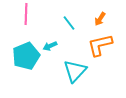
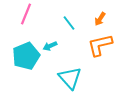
pink line: rotated 20 degrees clockwise
cyan triangle: moved 5 px left, 7 px down; rotated 25 degrees counterclockwise
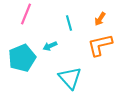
cyan line: rotated 21 degrees clockwise
cyan pentagon: moved 4 px left, 2 px down
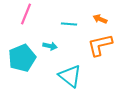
orange arrow: rotated 80 degrees clockwise
cyan line: moved 1 px down; rotated 70 degrees counterclockwise
cyan arrow: rotated 144 degrees counterclockwise
cyan triangle: moved 2 px up; rotated 10 degrees counterclockwise
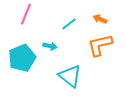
cyan line: rotated 42 degrees counterclockwise
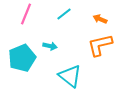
cyan line: moved 5 px left, 10 px up
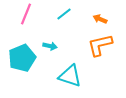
cyan triangle: rotated 20 degrees counterclockwise
